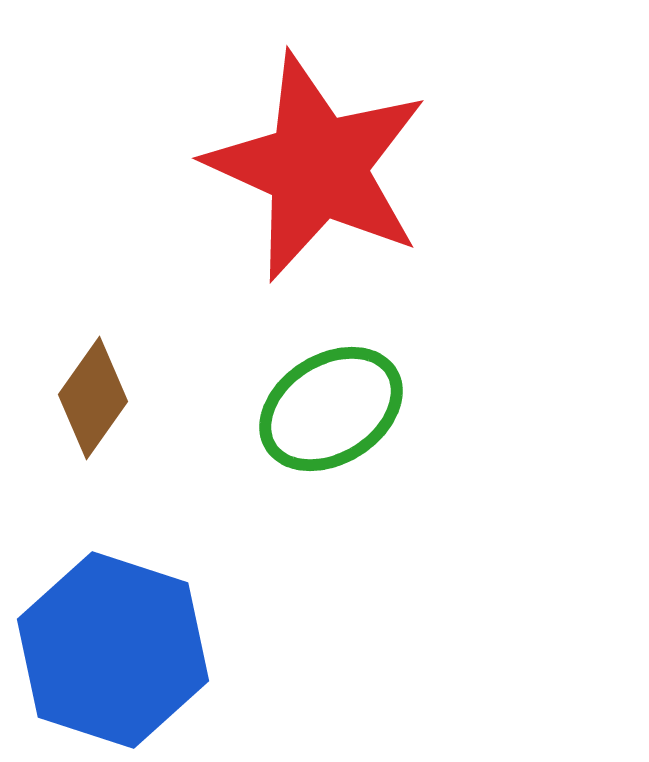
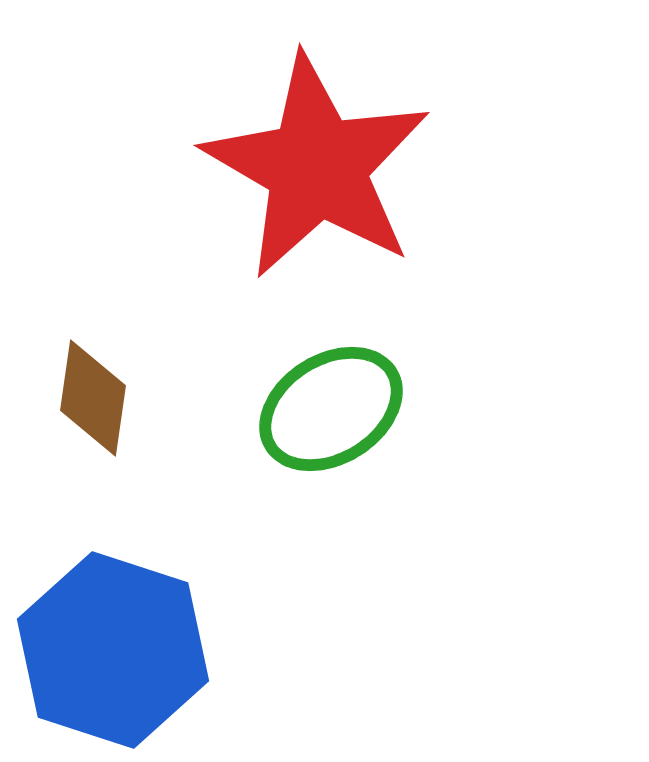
red star: rotated 6 degrees clockwise
brown diamond: rotated 27 degrees counterclockwise
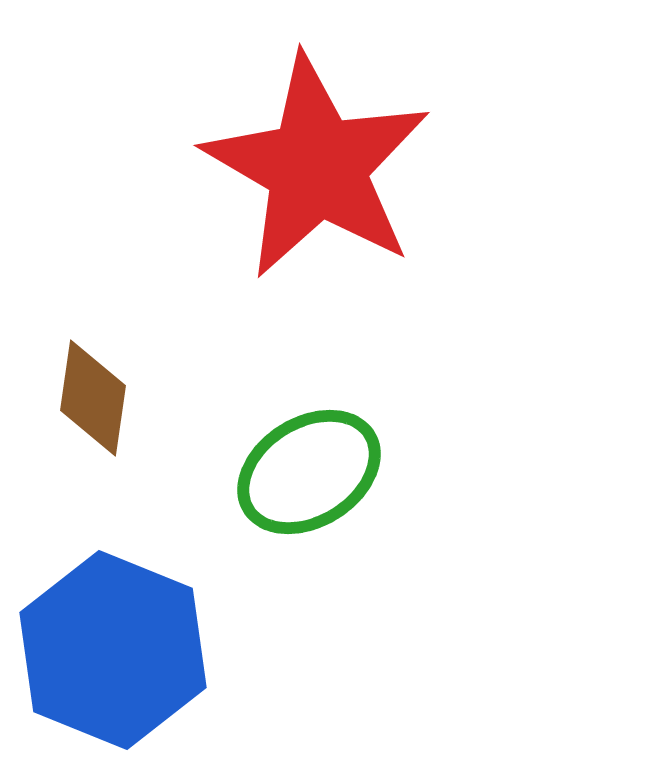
green ellipse: moved 22 px left, 63 px down
blue hexagon: rotated 4 degrees clockwise
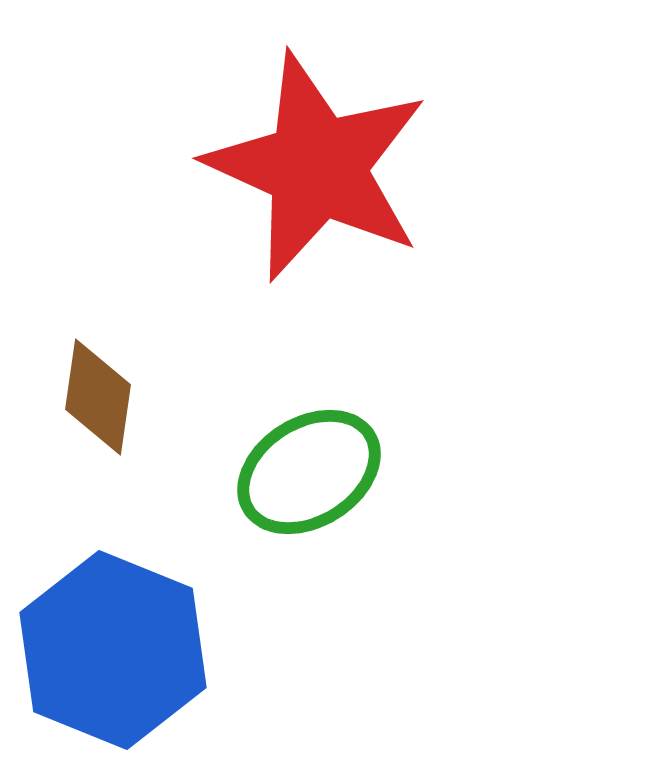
red star: rotated 6 degrees counterclockwise
brown diamond: moved 5 px right, 1 px up
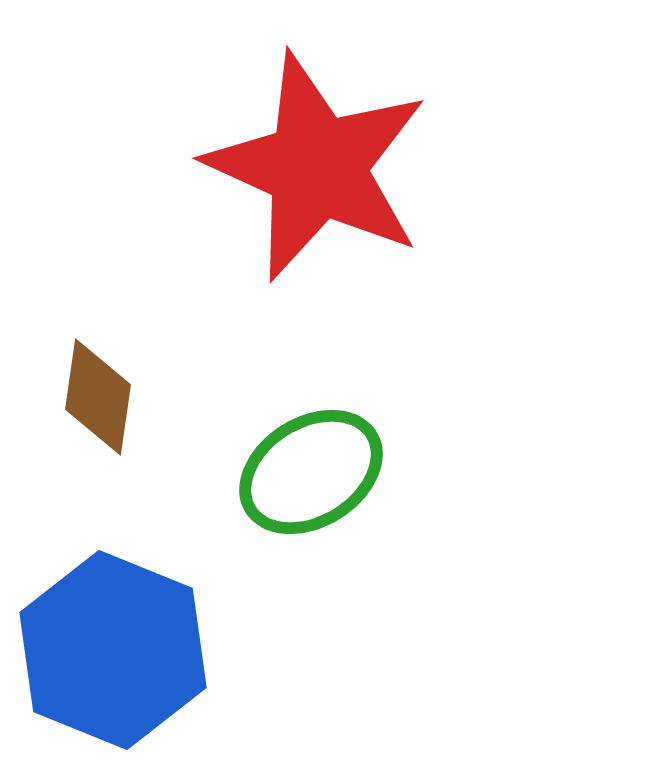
green ellipse: moved 2 px right
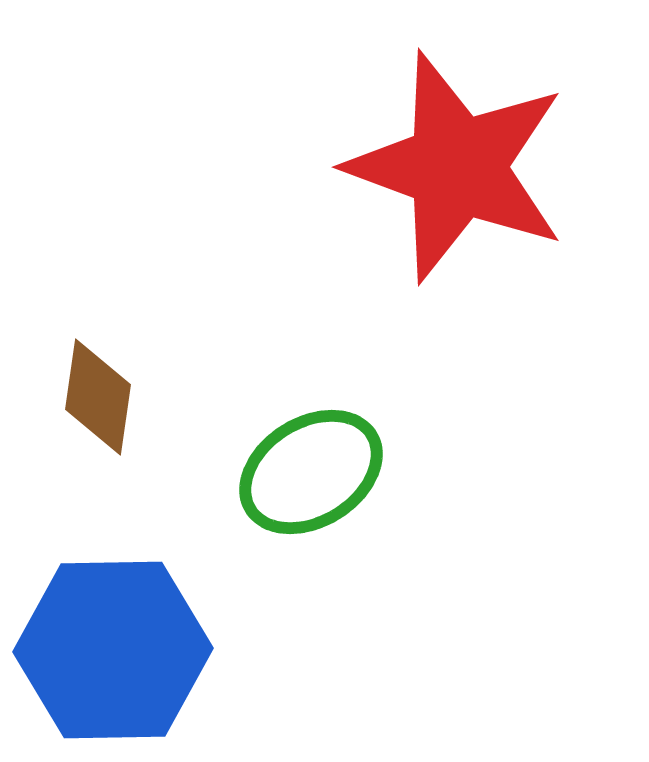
red star: moved 140 px right; rotated 4 degrees counterclockwise
blue hexagon: rotated 23 degrees counterclockwise
